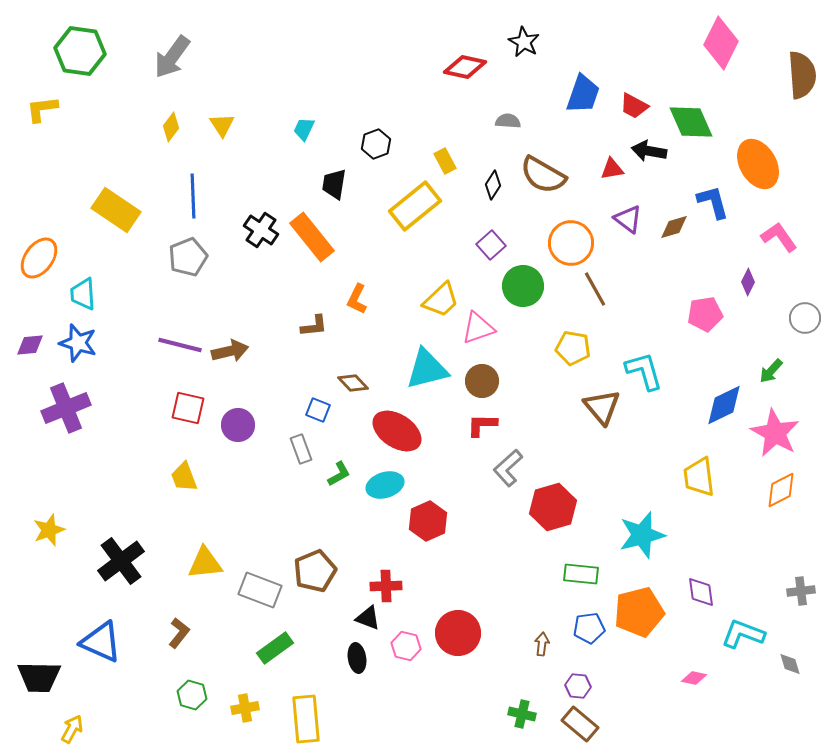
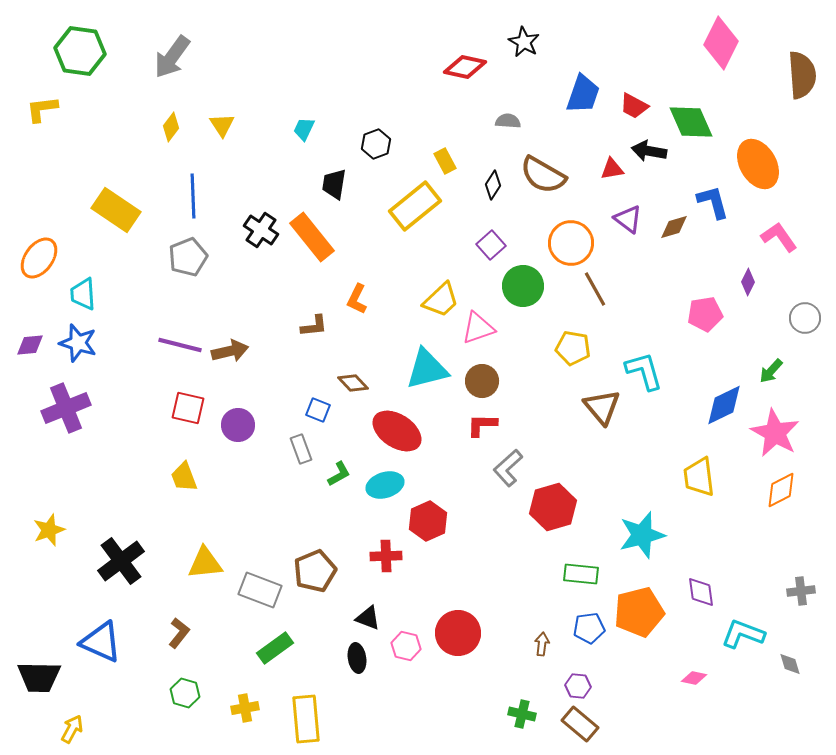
red cross at (386, 586): moved 30 px up
green hexagon at (192, 695): moved 7 px left, 2 px up
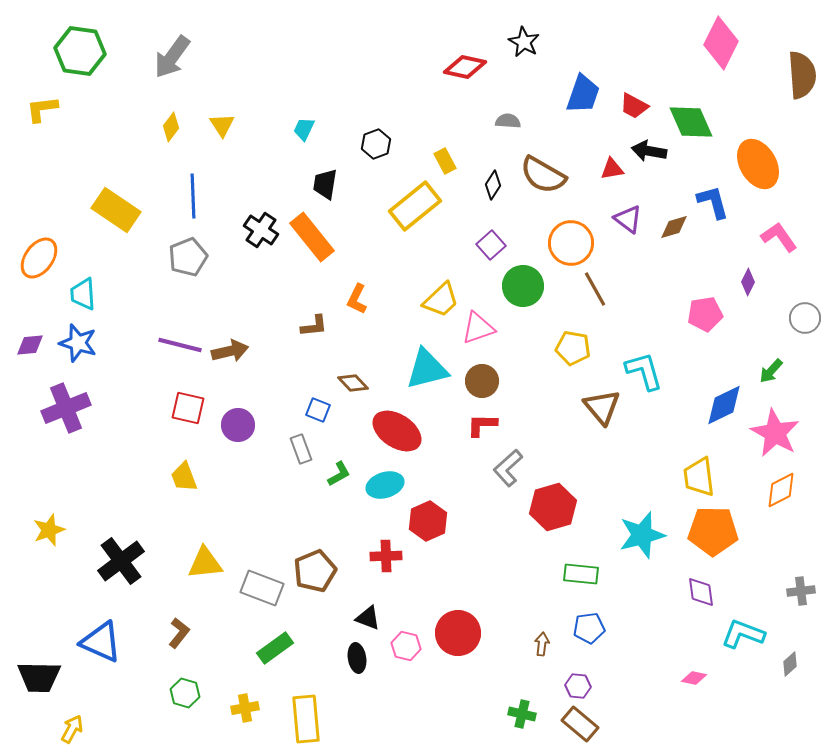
black trapezoid at (334, 184): moved 9 px left
gray rectangle at (260, 590): moved 2 px right, 2 px up
orange pentagon at (639, 612): moved 74 px right, 81 px up; rotated 15 degrees clockwise
gray diamond at (790, 664): rotated 65 degrees clockwise
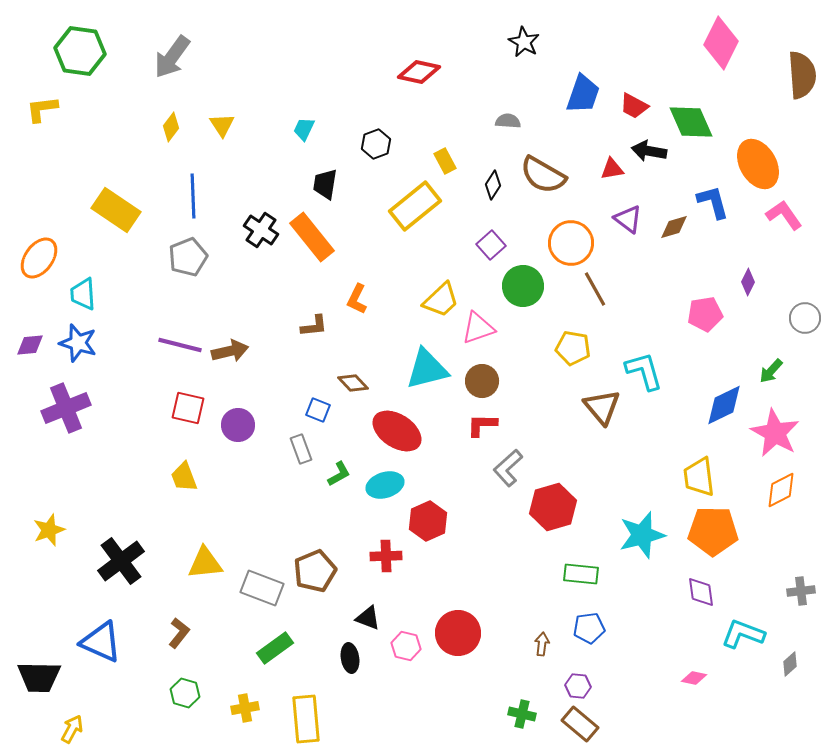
red diamond at (465, 67): moved 46 px left, 5 px down
pink L-shape at (779, 237): moved 5 px right, 22 px up
black ellipse at (357, 658): moved 7 px left
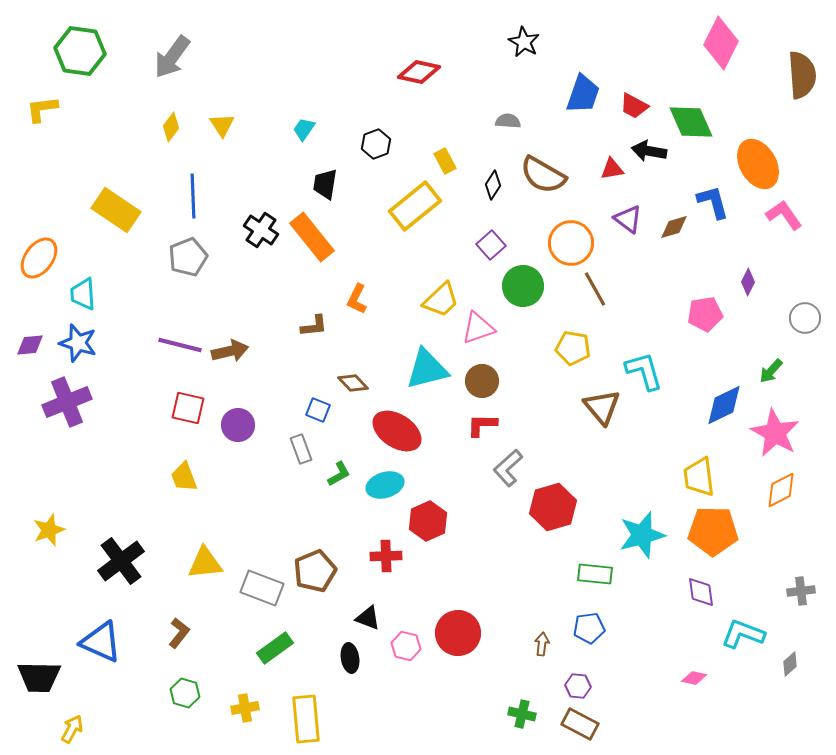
cyan trapezoid at (304, 129): rotated 10 degrees clockwise
purple cross at (66, 408): moved 1 px right, 6 px up
green rectangle at (581, 574): moved 14 px right
brown rectangle at (580, 724): rotated 12 degrees counterclockwise
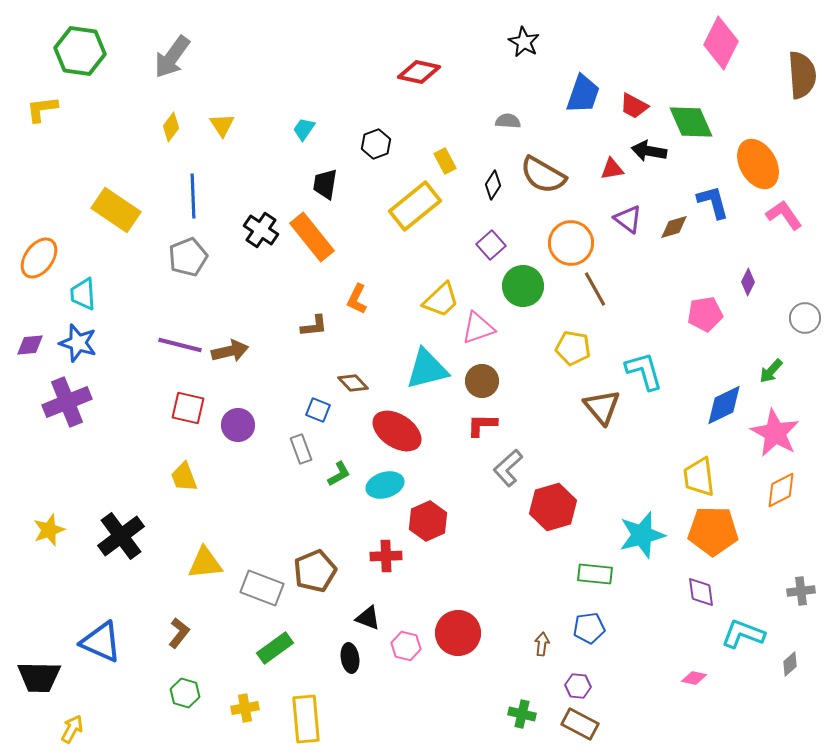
black cross at (121, 561): moved 25 px up
